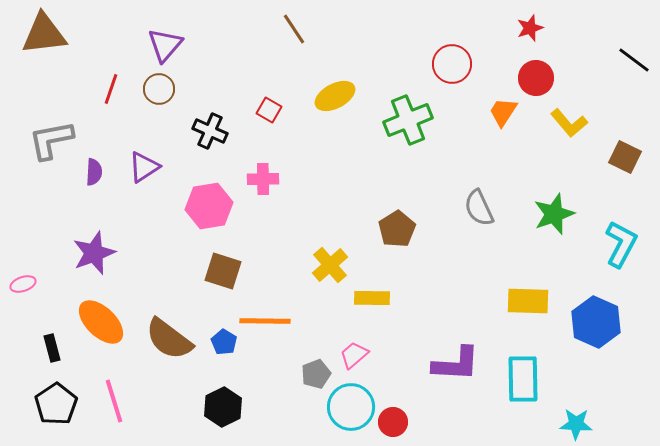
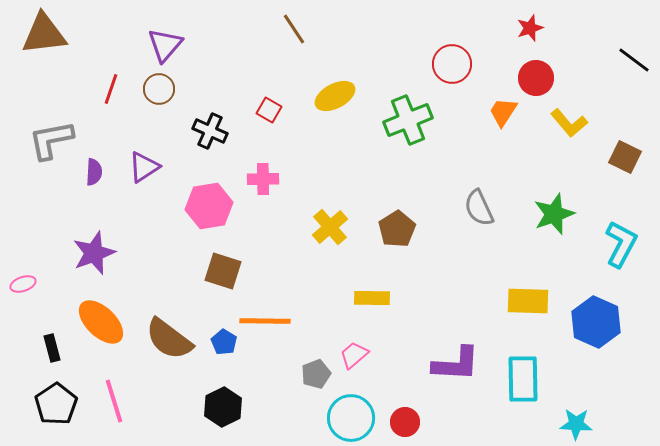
yellow cross at (330, 265): moved 38 px up
cyan circle at (351, 407): moved 11 px down
red circle at (393, 422): moved 12 px right
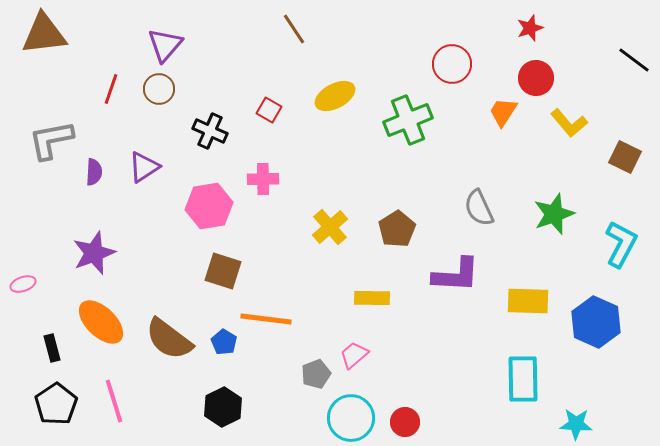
orange line at (265, 321): moved 1 px right, 2 px up; rotated 6 degrees clockwise
purple L-shape at (456, 364): moved 89 px up
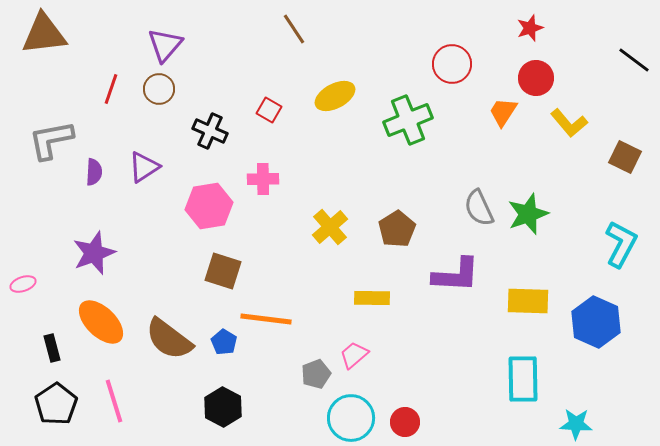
green star at (554, 214): moved 26 px left
black hexagon at (223, 407): rotated 6 degrees counterclockwise
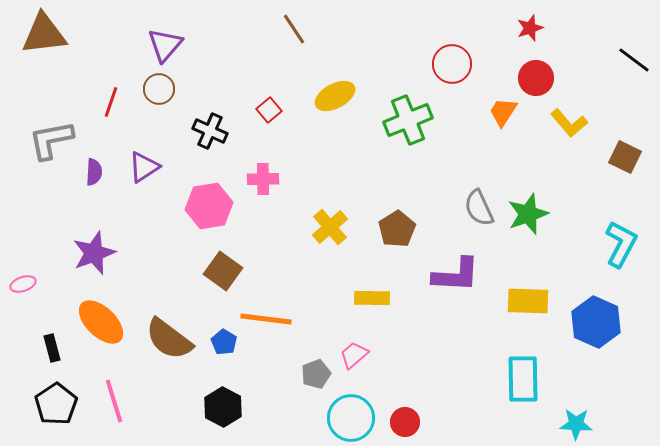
red line at (111, 89): moved 13 px down
red square at (269, 110): rotated 20 degrees clockwise
brown square at (223, 271): rotated 18 degrees clockwise
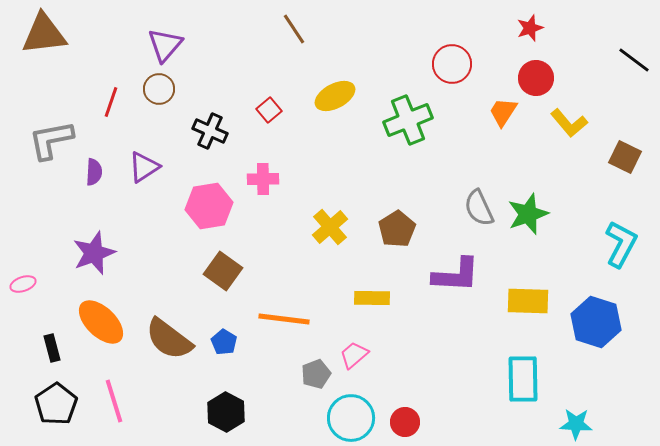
orange line at (266, 319): moved 18 px right
blue hexagon at (596, 322): rotated 6 degrees counterclockwise
black hexagon at (223, 407): moved 3 px right, 5 px down
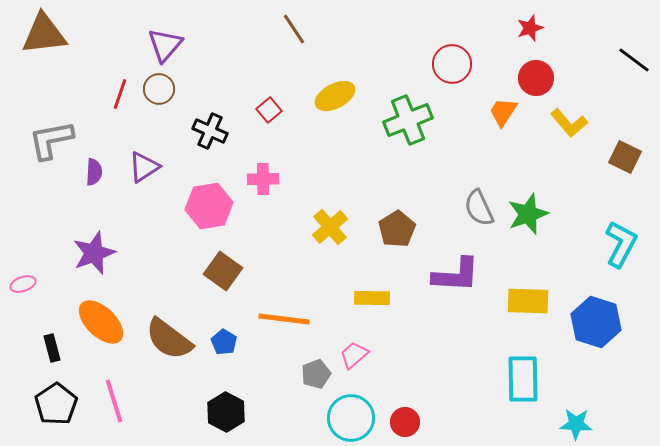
red line at (111, 102): moved 9 px right, 8 px up
